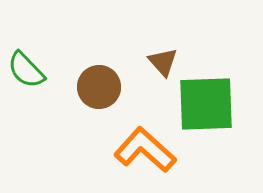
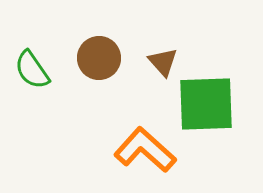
green semicircle: moved 6 px right; rotated 9 degrees clockwise
brown circle: moved 29 px up
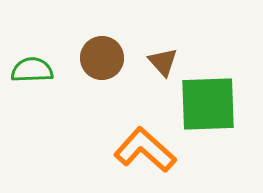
brown circle: moved 3 px right
green semicircle: rotated 123 degrees clockwise
green square: moved 2 px right
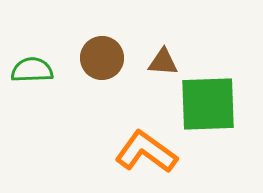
brown triangle: rotated 44 degrees counterclockwise
orange L-shape: moved 1 px right, 2 px down; rotated 6 degrees counterclockwise
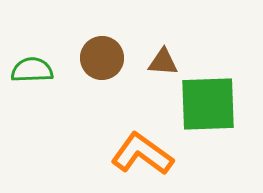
orange L-shape: moved 4 px left, 2 px down
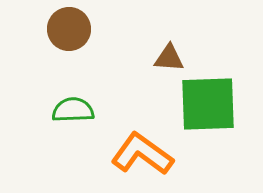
brown circle: moved 33 px left, 29 px up
brown triangle: moved 6 px right, 4 px up
green semicircle: moved 41 px right, 40 px down
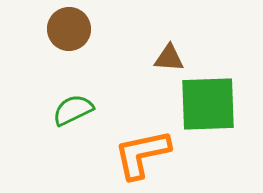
green semicircle: rotated 24 degrees counterclockwise
orange L-shape: rotated 48 degrees counterclockwise
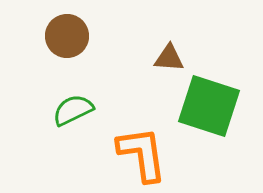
brown circle: moved 2 px left, 7 px down
green square: moved 1 px right, 2 px down; rotated 20 degrees clockwise
orange L-shape: rotated 94 degrees clockwise
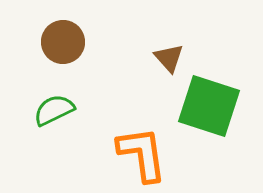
brown circle: moved 4 px left, 6 px down
brown triangle: rotated 44 degrees clockwise
green semicircle: moved 19 px left
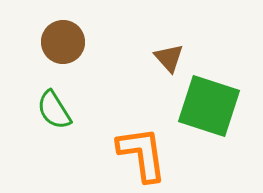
green semicircle: rotated 96 degrees counterclockwise
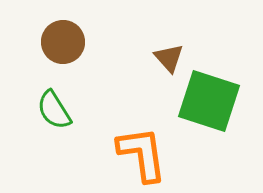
green square: moved 5 px up
